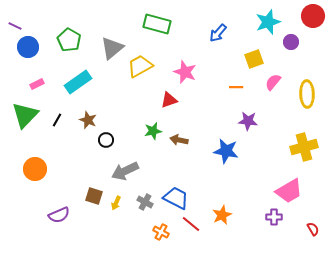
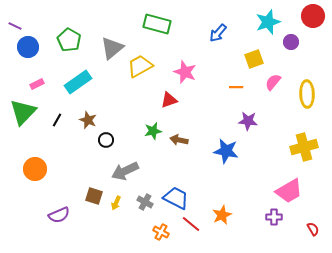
green triangle: moved 2 px left, 3 px up
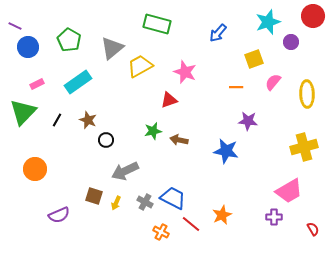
blue trapezoid: moved 3 px left
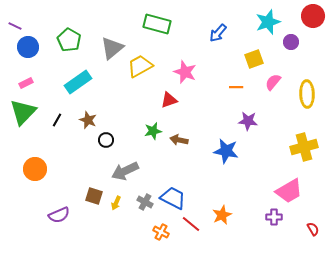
pink rectangle: moved 11 px left, 1 px up
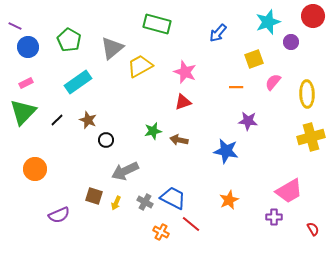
red triangle: moved 14 px right, 2 px down
black line: rotated 16 degrees clockwise
yellow cross: moved 7 px right, 10 px up
orange star: moved 7 px right, 15 px up
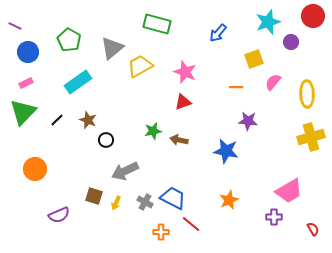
blue circle: moved 5 px down
orange cross: rotated 28 degrees counterclockwise
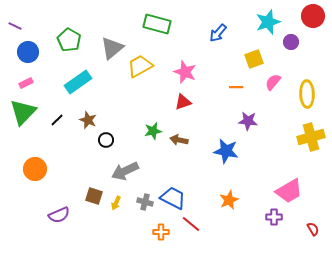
gray cross: rotated 14 degrees counterclockwise
